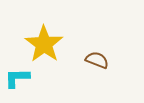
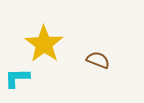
brown semicircle: moved 1 px right
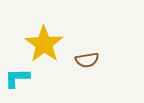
brown semicircle: moved 11 px left; rotated 150 degrees clockwise
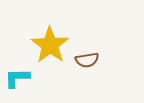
yellow star: moved 6 px right, 1 px down
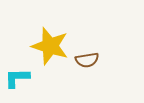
yellow star: moved 1 px down; rotated 18 degrees counterclockwise
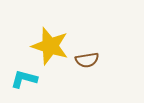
cyan L-shape: moved 7 px right, 1 px down; rotated 16 degrees clockwise
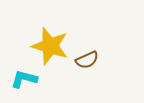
brown semicircle: rotated 15 degrees counterclockwise
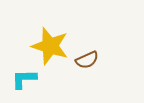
cyan L-shape: rotated 16 degrees counterclockwise
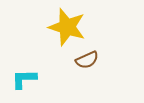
yellow star: moved 17 px right, 19 px up
